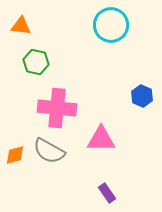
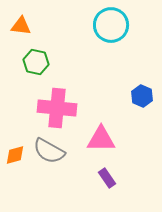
purple rectangle: moved 15 px up
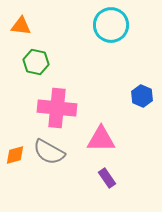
gray semicircle: moved 1 px down
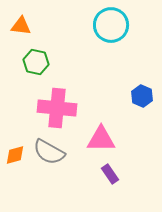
purple rectangle: moved 3 px right, 4 px up
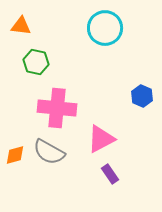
cyan circle: moved 6 px left, 3 px down
pink triangle: rotated 28 degrees counterclockwise
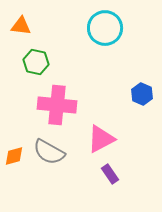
blue hexagon: moved 2 px up
pink cross: moved 3 px up
orange diamond: moved 1 px left, 1 px down
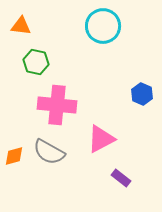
cyan circle: moved 2 px left, 2 px up
purple rectangle: moved 11 px right, 4 px down; rotated 18 degrees counterclockwise
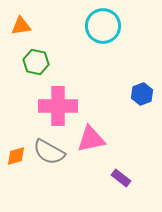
orange triangle: rotated 15 degrees counterclockwise
blue hexagon: rotated 15 degrees clockwise
pink cross: moved 1 px right, 1 px down; rotated 6 degrees counterclockwise
pink triangle: moved 10 px left; rotated 16 degrees clockwise
orange diamond: moved 2 px right
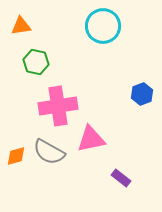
pink cross: rotated 9 degrees counterclockwise
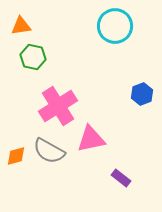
cyan circle: moved 12 px right
green hexagon: moved 3 px left, 5 px up
pink cross: rotated 24 degrees counterclockwise
gray semicircle: moved 1 px up
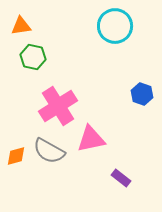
blue hexagon: rotated 20 degrees counterclockwise
